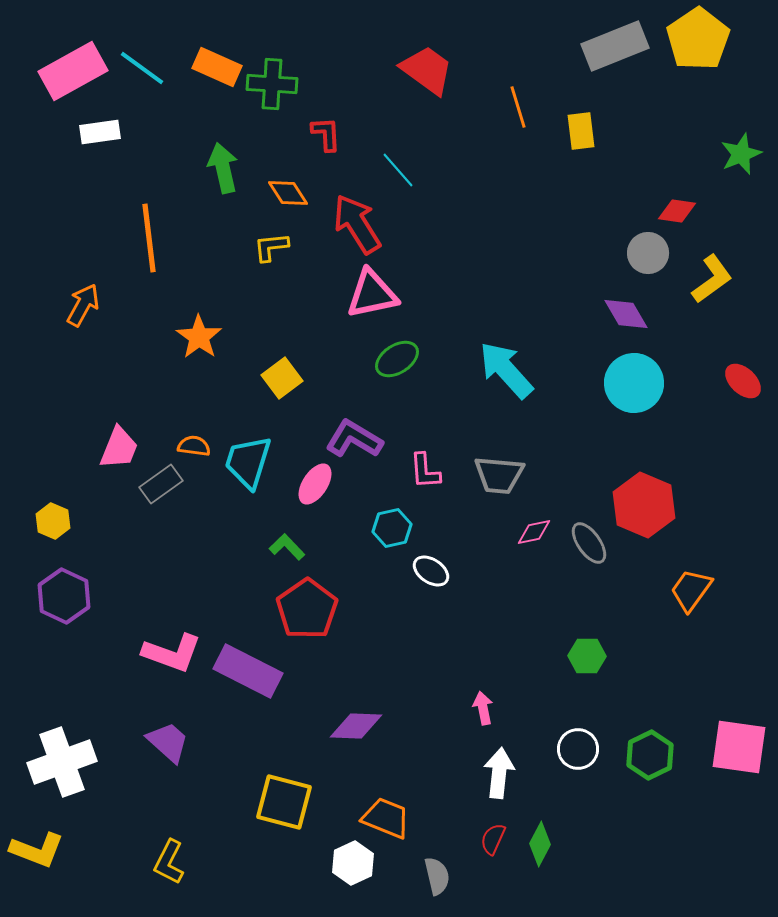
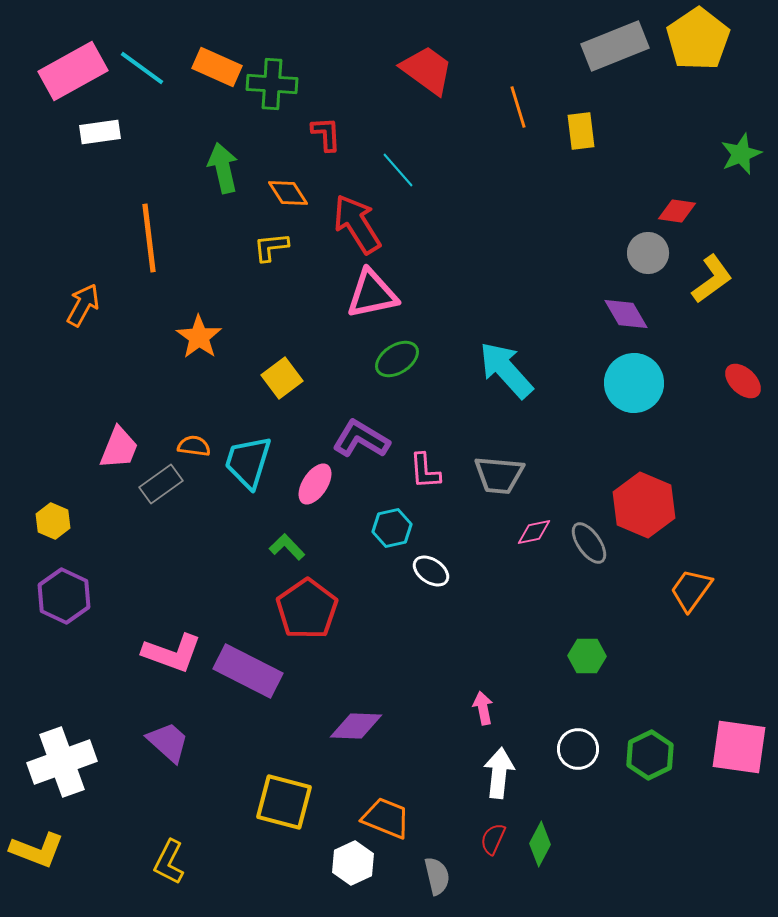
purple L-shape at (354, 439): moved 7 px right
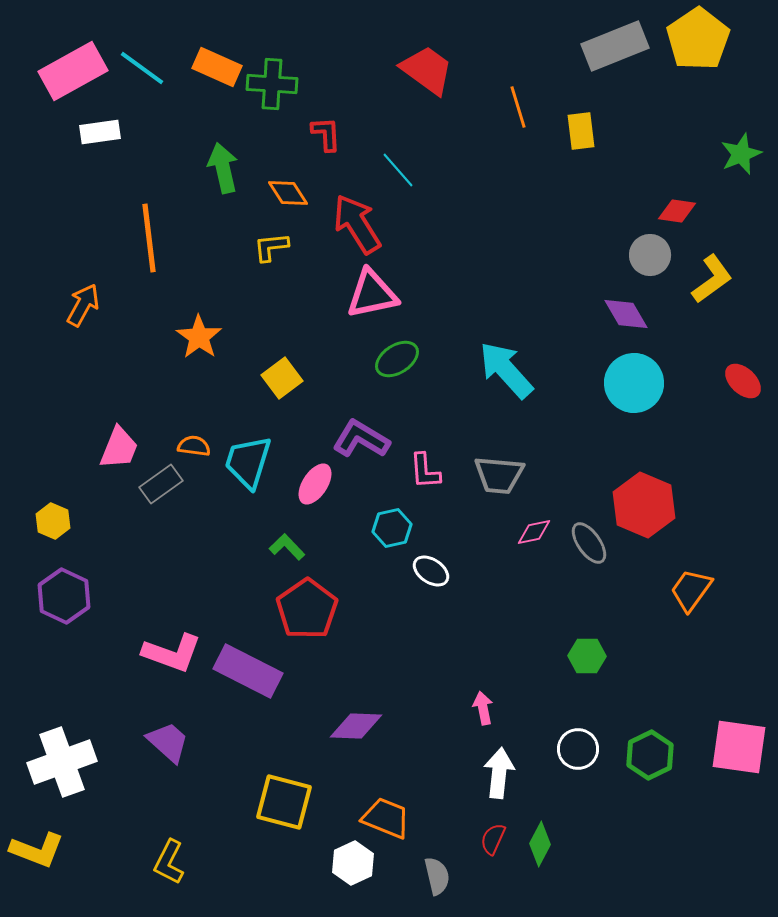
gray circle at (648, 253): moved 2 px right, 2 px down
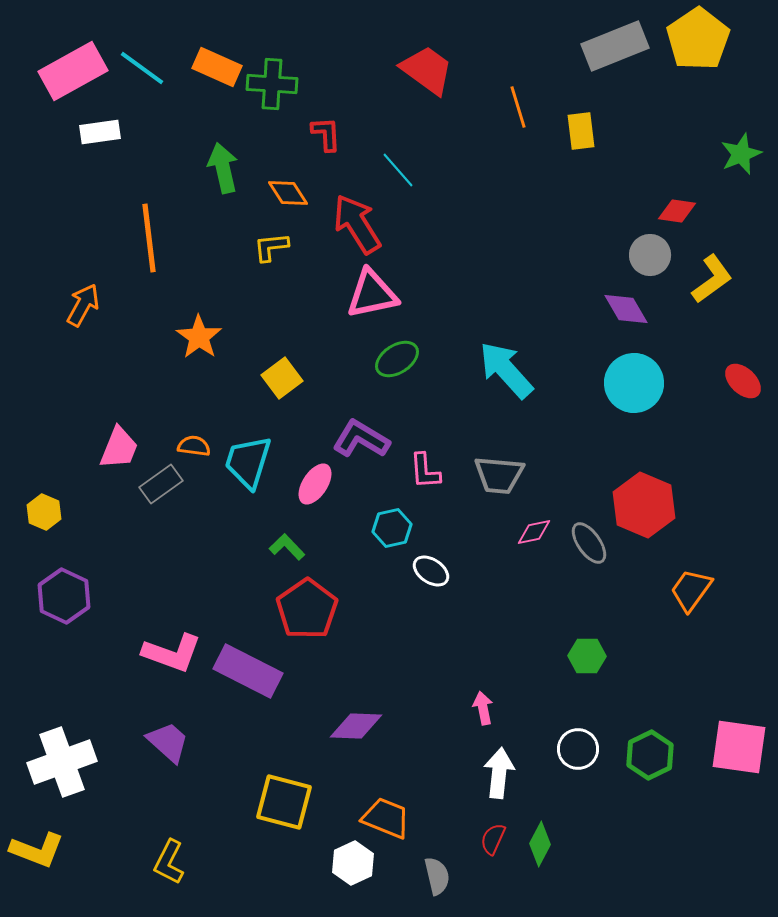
purple diamond at (626, 314): moved 5 px up
yellow hexagon at (53, 521): moved 9 px left, 9 px up
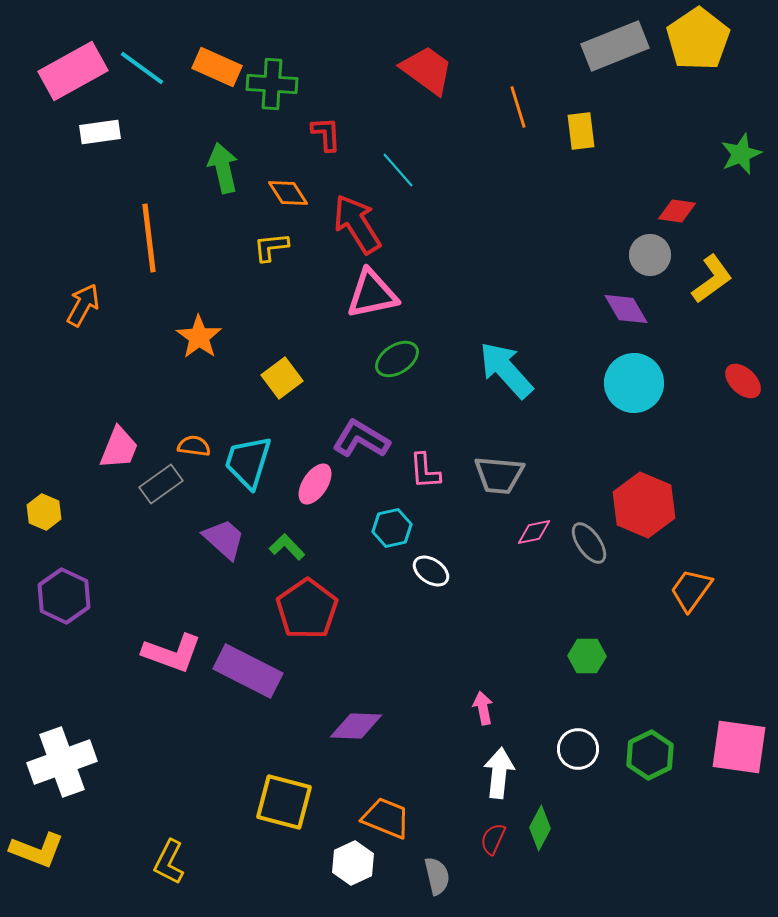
purple trapezoid at (168, 742): moved 56 px right, 203 px up
green diamond at (540, 844): moved 16 px up
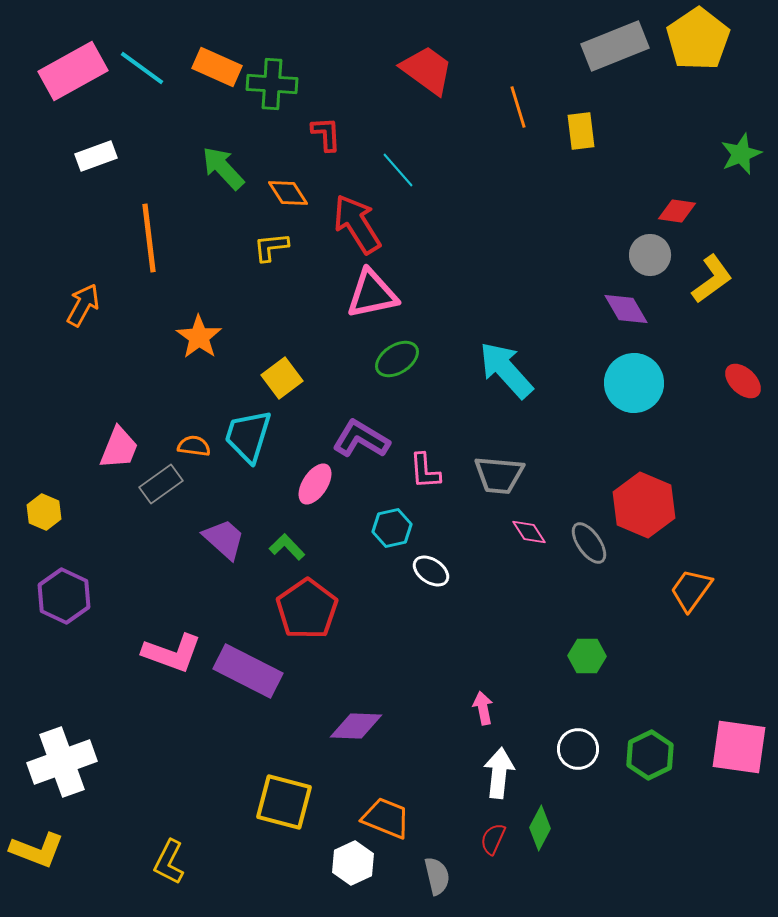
white rectangle at (100, 132): moved 4 px left, 24 px down; rotated 12 degrees counterclockwise
green arrow at (223, 168): rotated 30 degrees counterclockwise
cyan trapezoid at (248, 462): moved 26 px up
pink diamond at (534, 532): moved 5 px left; rotated 69 degrees clockwise
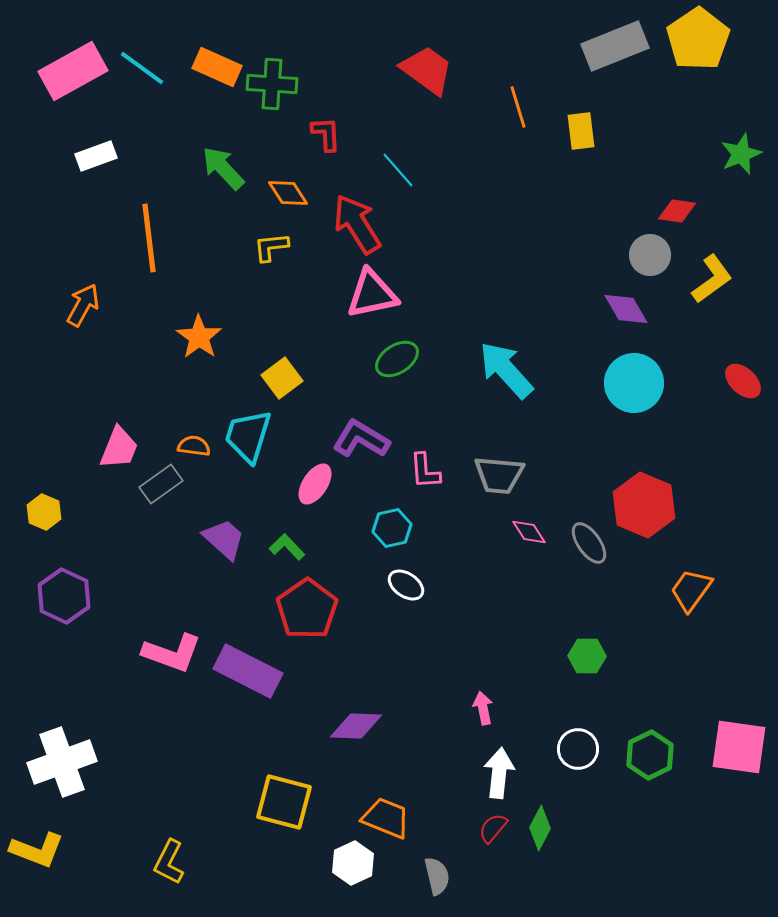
white ellipse at (431, 571): moved 25 px left, 14 px down
red semicircle at (493, 839): moved 11 px up; rotated 16 degrees clockwise
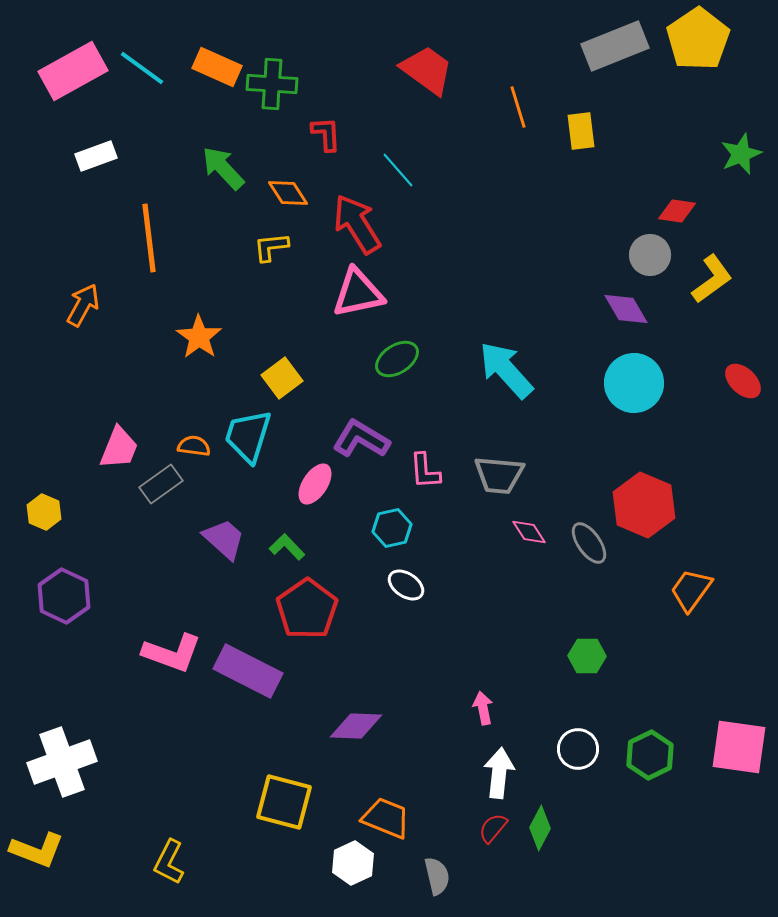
pink triangle at (372, 294): moved 14 px left, 1 px up
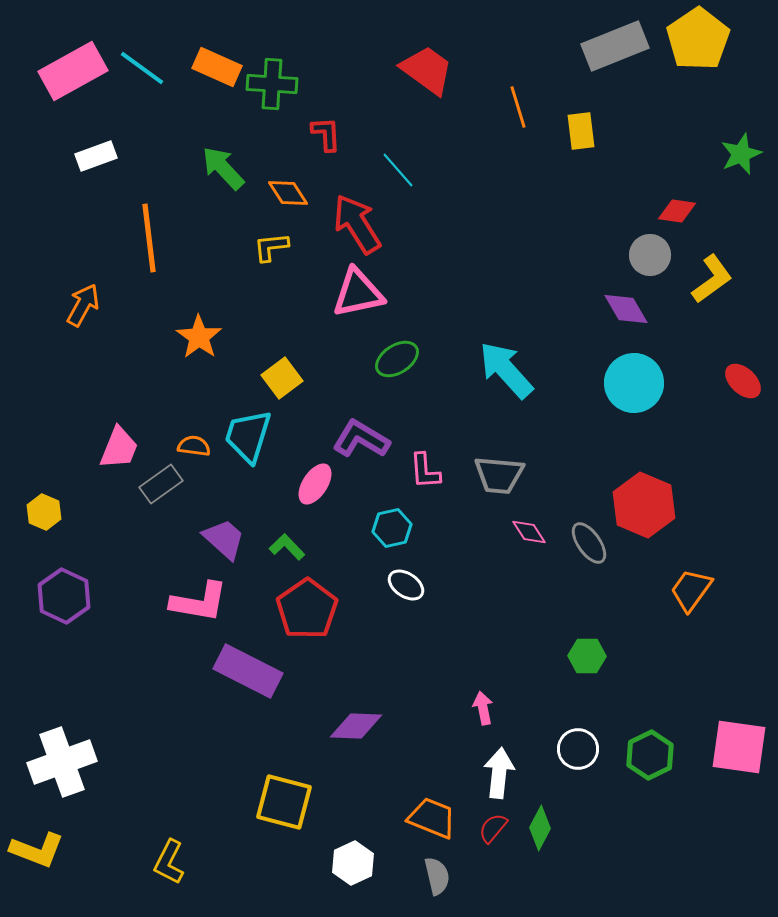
pink L-shape at (172, 653): moved 27 px right, 51 px up; rotated 10 degrees counterclockwise
orange trapezoid at (386, 818): moved 46 px right
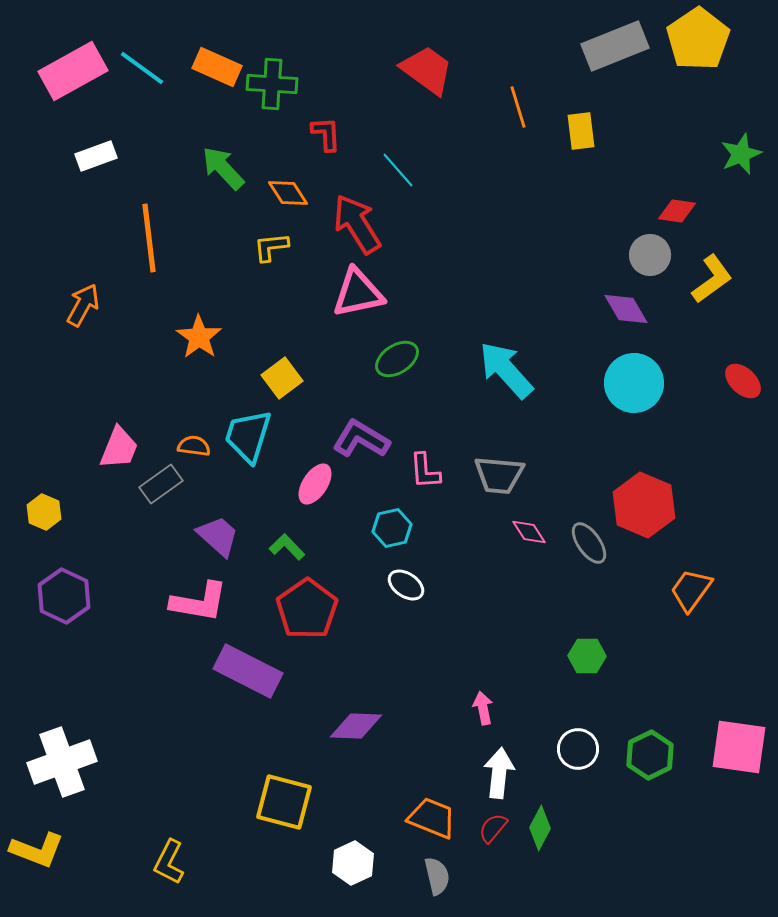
purple trapezoid at (224, 539): moved 6 px left, 3 px up
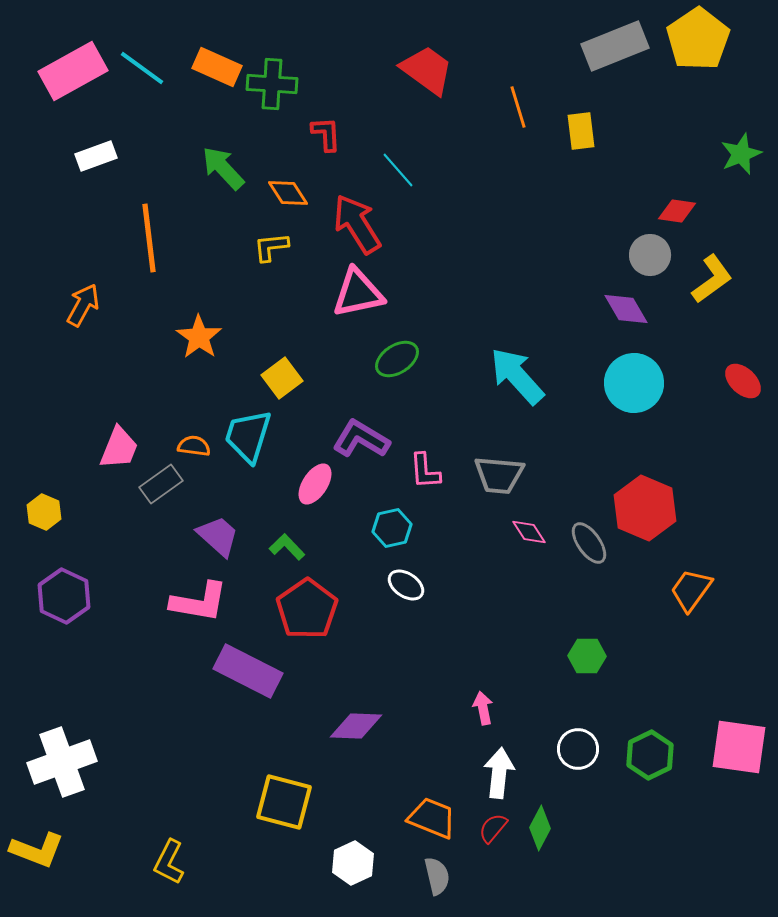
cyan arrow at (506, 370): moved 11 px right, 6 px down
red hexagon at (644, 505): moved 1 px right, 3 px down
